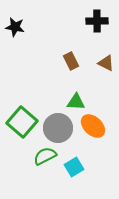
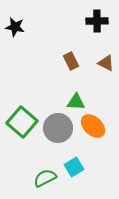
green semicircle: moved 22 px down
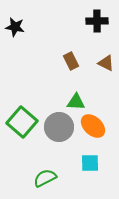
gray circle: moved 1 px right, 1 px up
cyan square: moved 16 px right, 4 px up; rotated 30 degrees clockwise
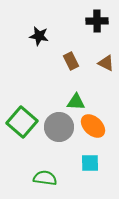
black star: moved 24 px right, 9 px down
green semicircle: rotated 35 degrees clockwise
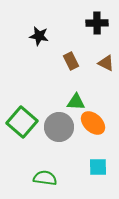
black cross: moved 2 px down
orange ellipse: moved 3 px up
cyan square: moved 8 px right, 4 px down
